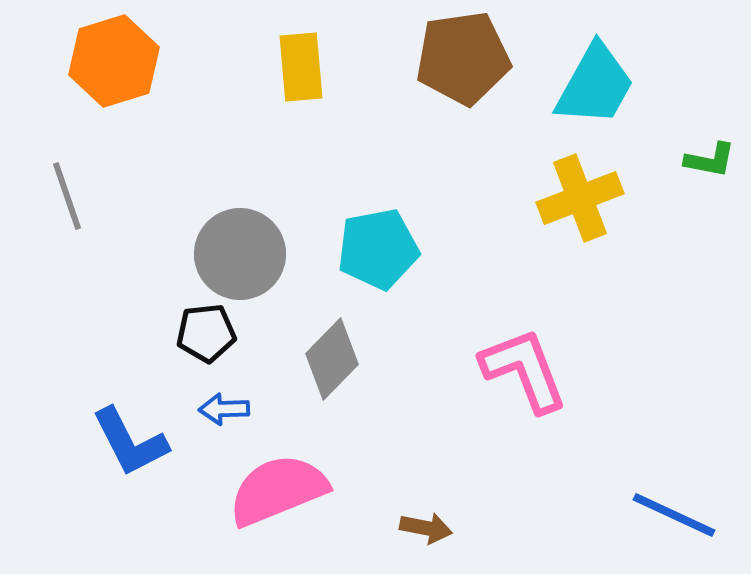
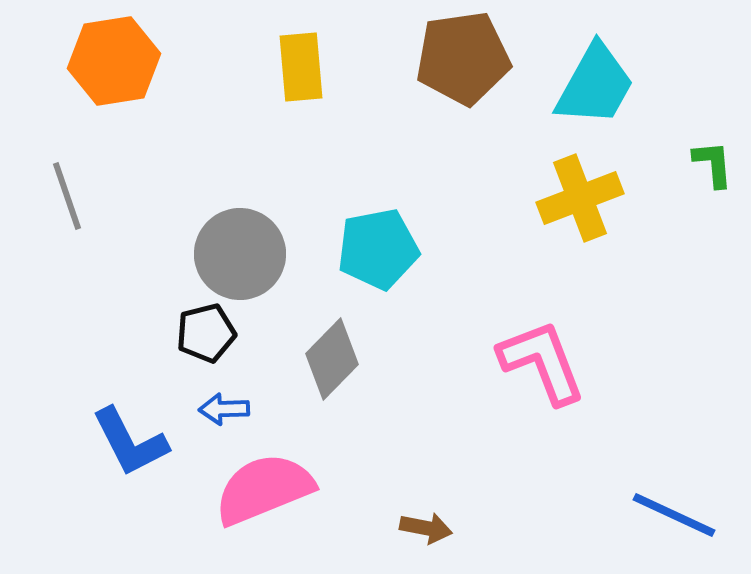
orange hexagon: rotated 8 degrees clockwise
green L-shape: moved 3 px right, 4 px down; rotated 106 degrees counterclockwise
black pentagon: rotated 8 degrees counterclockwise
pink L-shape: moved 18 px right, 8 px up
pink semicircle: moved 14 px left, 1 px up
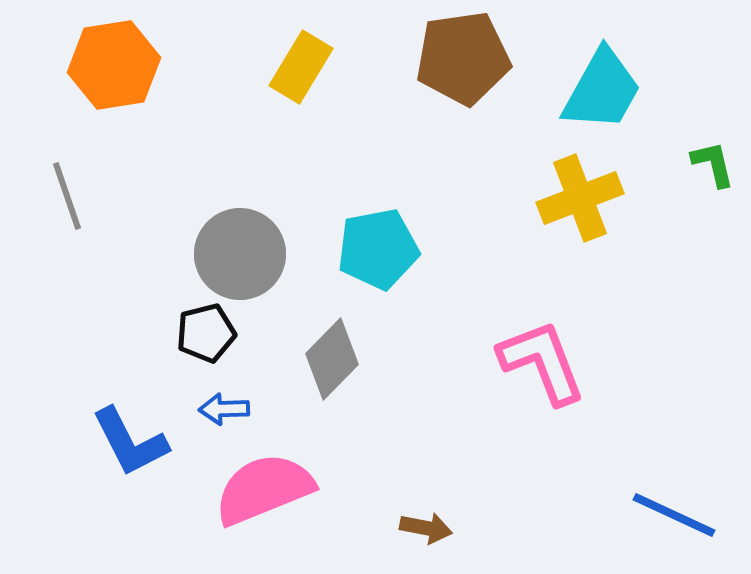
orange hexagon: moved 4 px down
yellow rectangle: rotated 36 degrees clockwise
cyan trapezoid: moved 7 px right, 5 px down
green L-shape: rotated 8 degrees counterclockwise
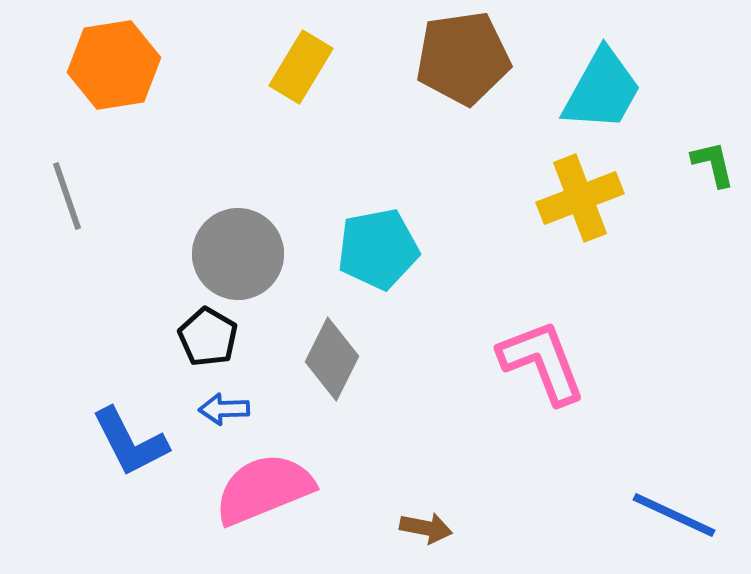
gray circle: moved 2 px left
black pentagon: moved 2 px right, 4 px down; rotated 28 degrees counterclockwise
gray diamond: rotated 18 degrees counterclockwise
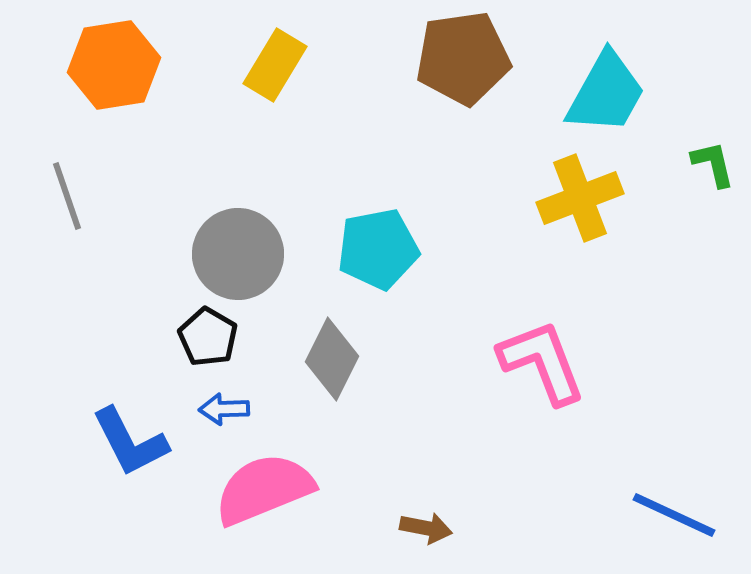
yellow rectangle: moved 26 px left, 2 px up
cyan trapezoid: moved 4 px right, 3 px down
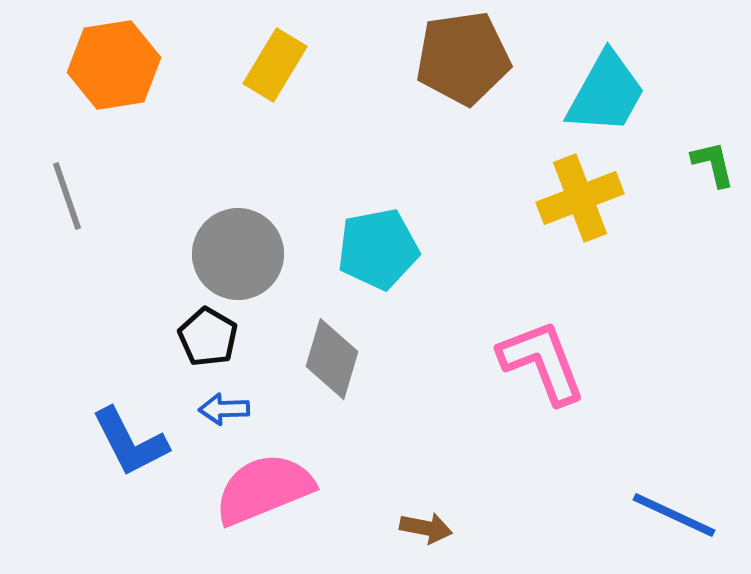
gray diamond: rotated 10 degrees counterclockwise
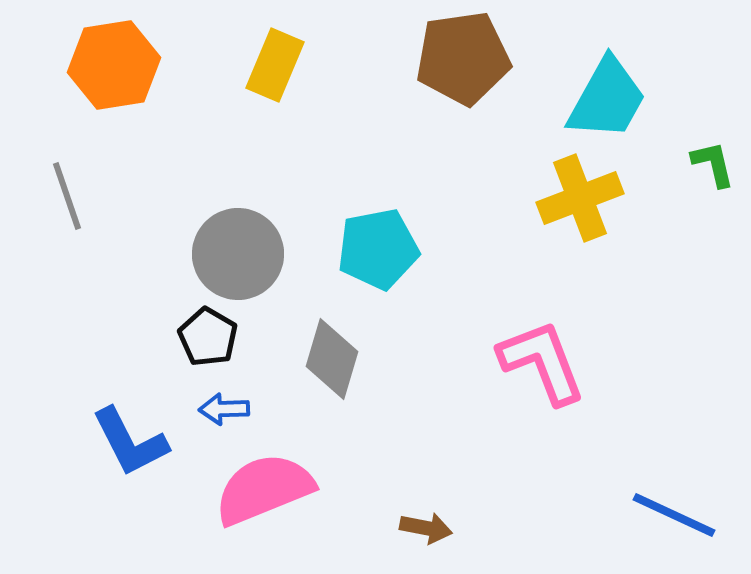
yellow rectangle: rotated 8 degrees counterclockwise
cyan trapezoid: moved 1 px right, 6 px down
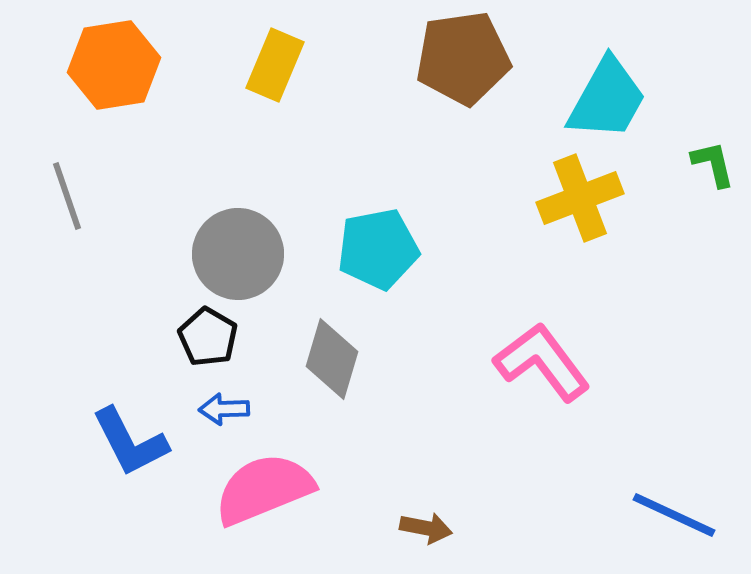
pink L-shape: rotated 16 degrees counterclockwise
